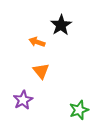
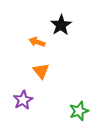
green star: moved 1 px down
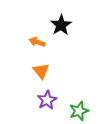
purple star: moved 24 px right
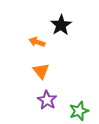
purple star: rotated 12 degrees counterclockwise
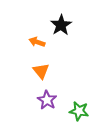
green star: rotated 30 degrees clockwise
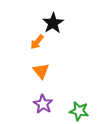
black star: moved 8 px left, 2 px up
orange arrow: rotated 70 degrees counterclockwise
purple star: moved 4 px left, 4 px down
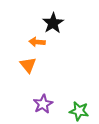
orange arrow: rotated 56 degrees clockwise
orange triangle: moved 13 px left, 6 px up
purple star: rotated 12 degrees clockwise
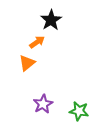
black star: moved 2 px left, 3 px up
orange arrow: rotated 140 degrees clockwise
orange triangle: moved 1 px left, 2 px up; rotated 30 degrees clockwise
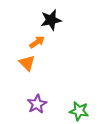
black star: rotated 20 degrees clockwise
orange triangle: rotated 36 degrees counterclockwise
purple star: moved 6 px left
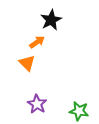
black star: rotated 15 degrees counterclockwise
purple star: rotated 12 degrees counterclockwise
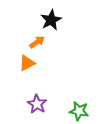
orange triangle: rotated 48 degrees clockwise
